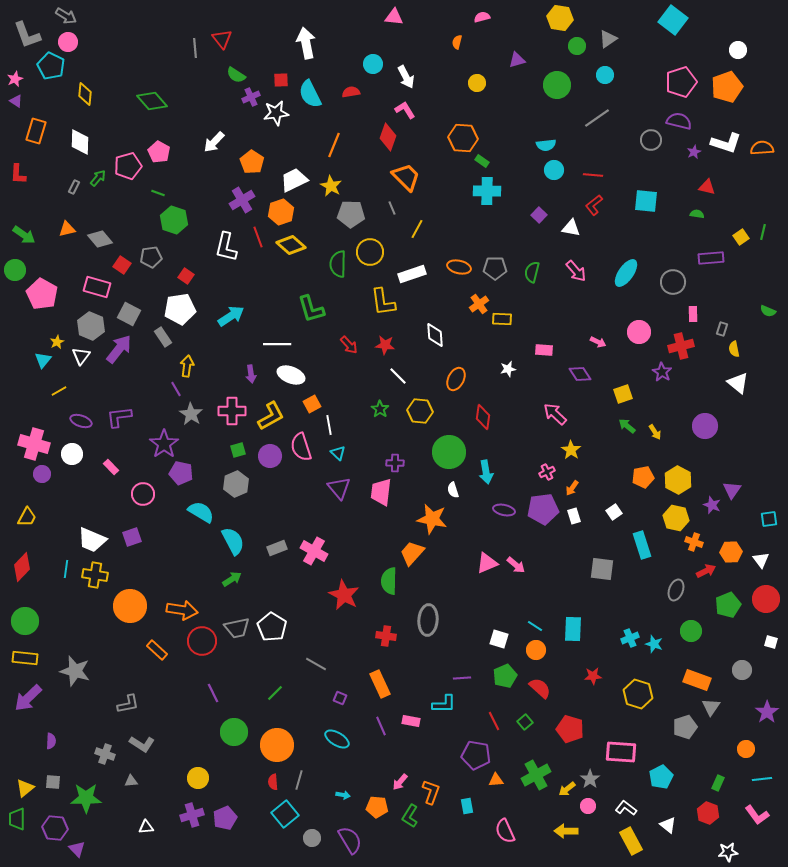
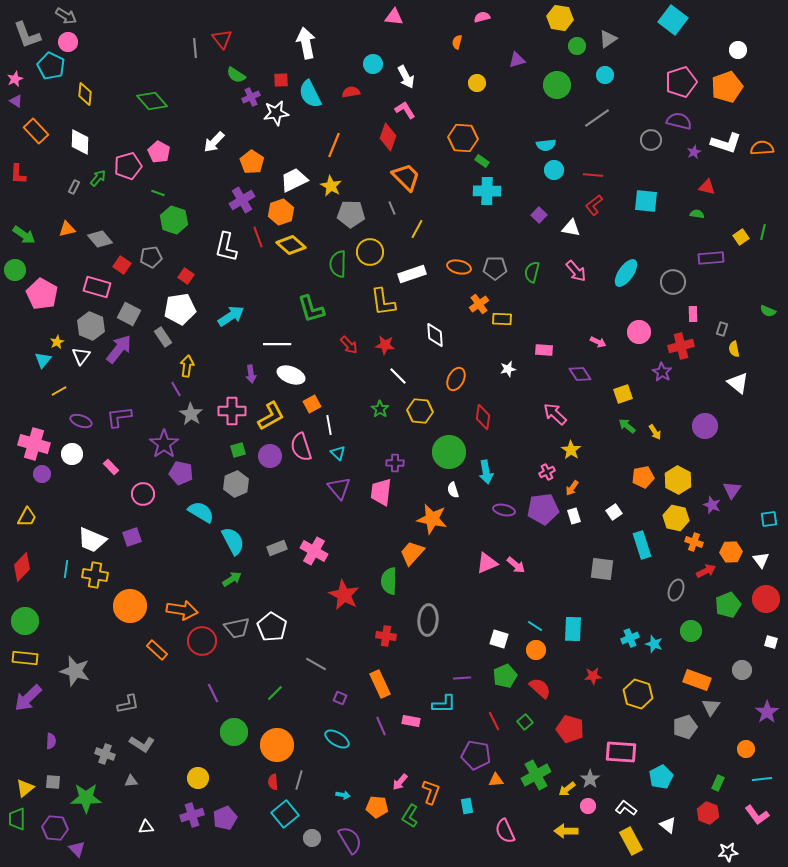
orange rectangle at (36, 131): rotated 60 degrees counterclockwise
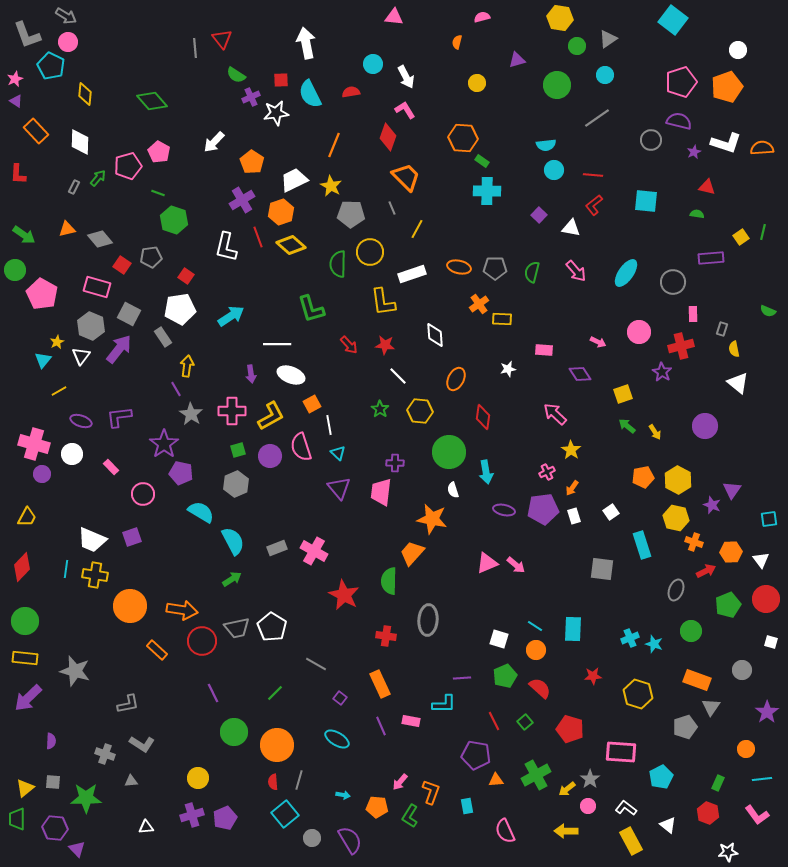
white square at (614, 512): moved 3 px left
purple square at (340, 698): rotated 16 degrees clockwise
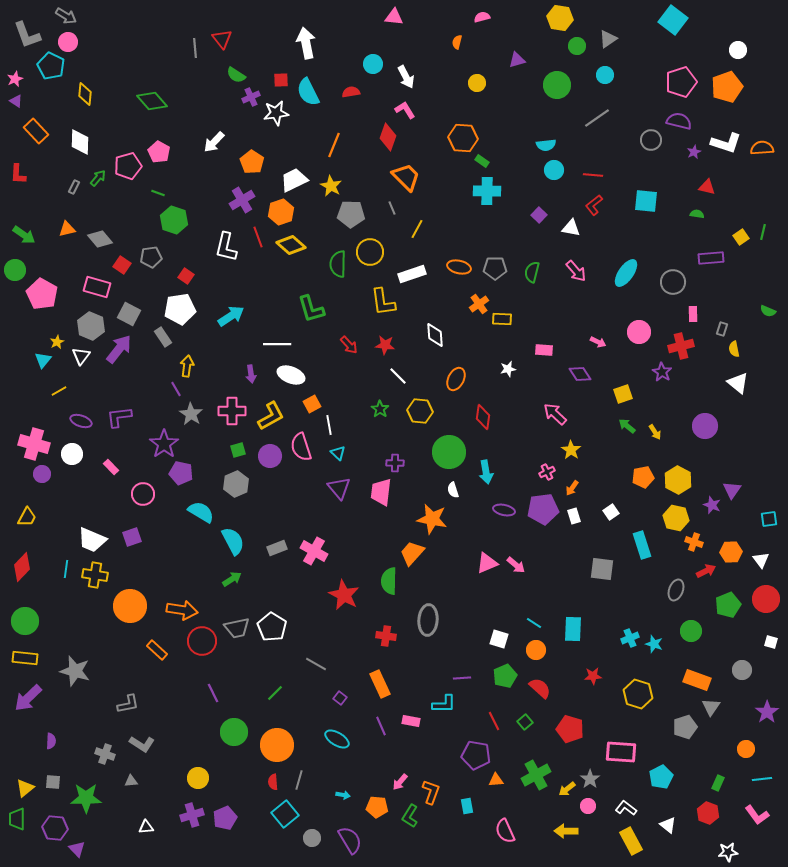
cyan semicircle at (310, 94): moved 2 px left, 2 px up
cyan line at (535, 626): moved 1 px left, 3 px up
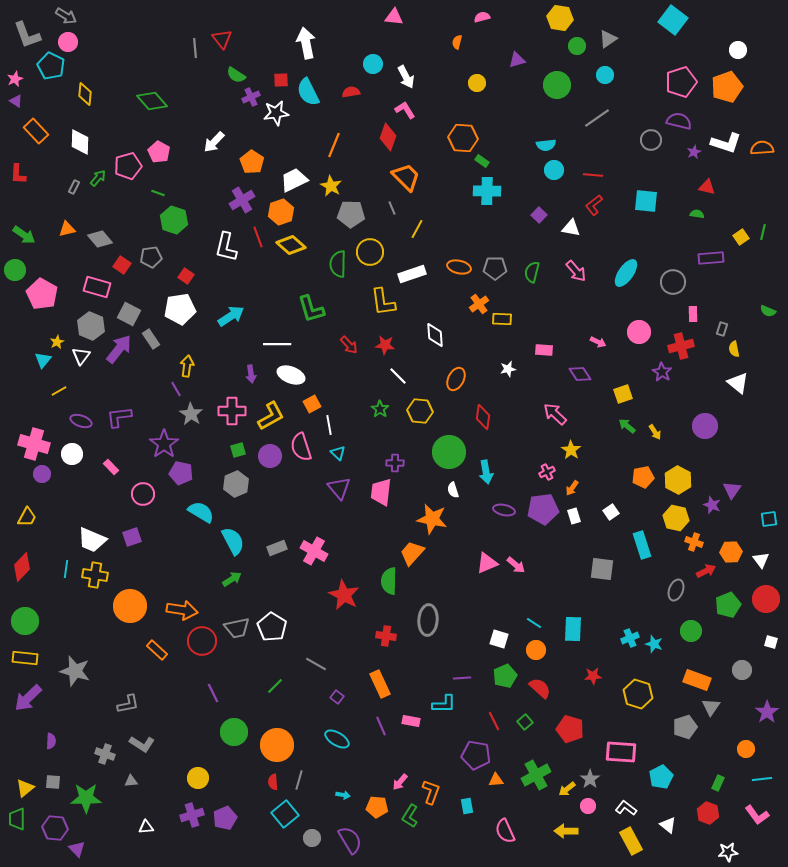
gray rectangle at (163, 337): moved 12 px left, 2 px down
green line at (275, 693): moved 7 px up
purple square at (340, 698): moved 3 px left, 1 px up
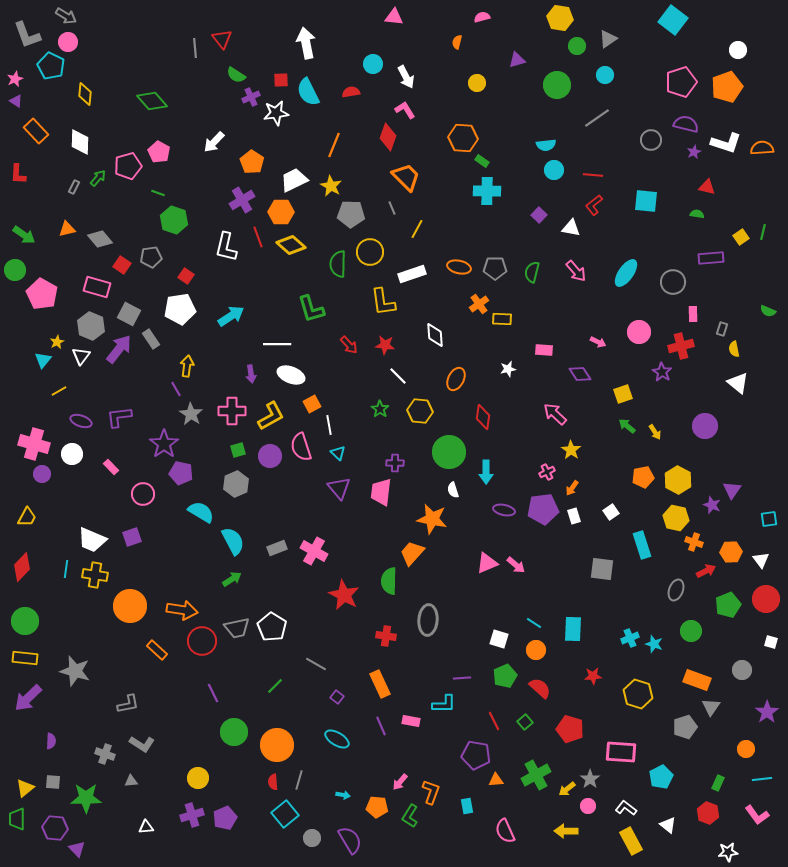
purple semicircle at (679, 121): moved 7 px right, 3 px down
orange hexagon at (281, 212): rotated 20 degrees clockwise
cyan arrow at (486, 472): rotated 10 degrees clockwise
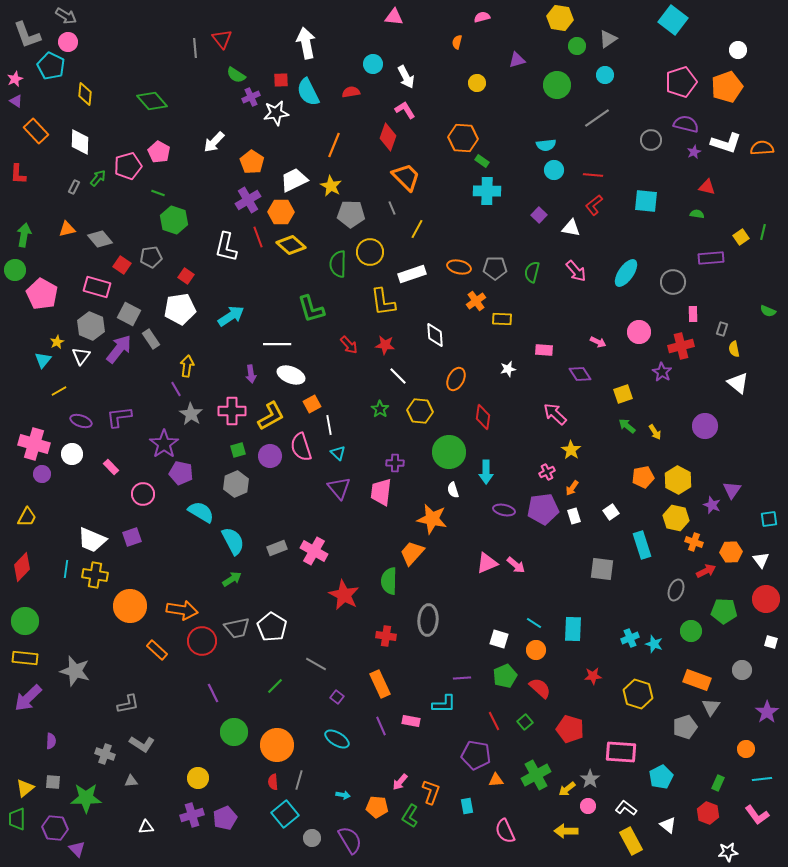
purple cross at (242, 200): moved 6 px right
green arrow at (24, 235): rotated 115 degrees counterclockwise
orange cross at (479, 304): moved 3 px left, 3 px up
green pentagon at (728, 605): moved 4 px left, 6 px down; rotated 25 degrees clockwise
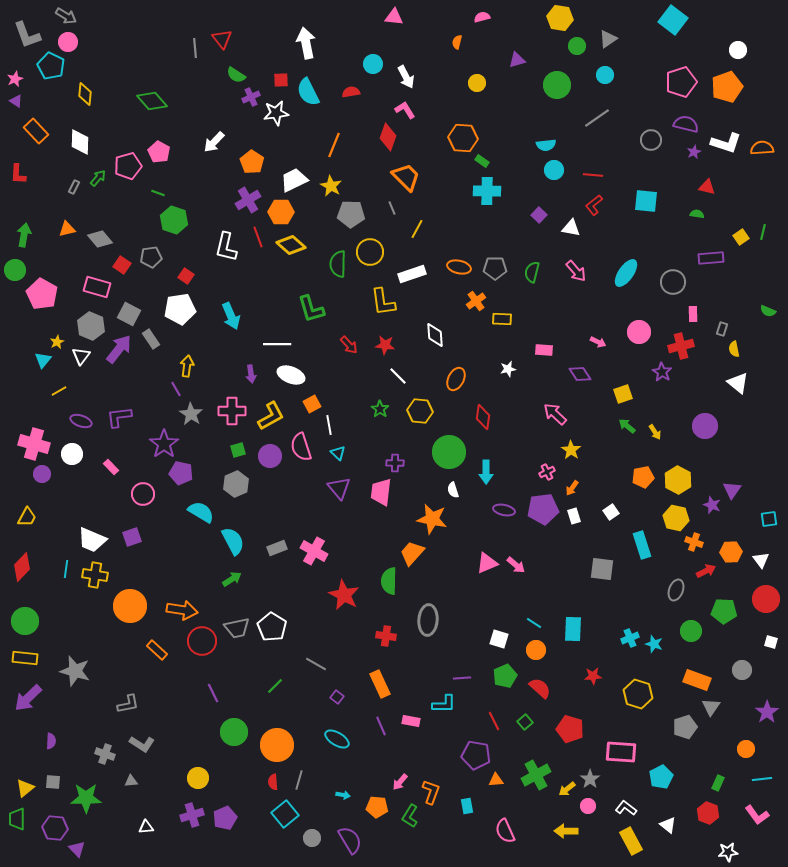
cyan arrow at (231, 316): rotated 100 degrees clockwise
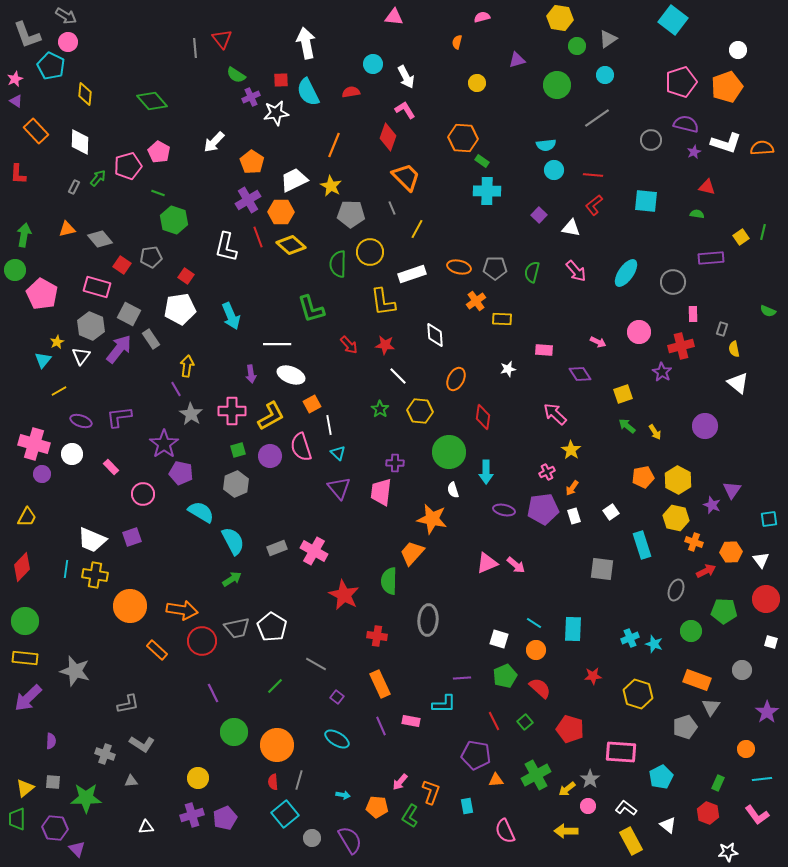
red cross at (386, 636): moved 9 px left
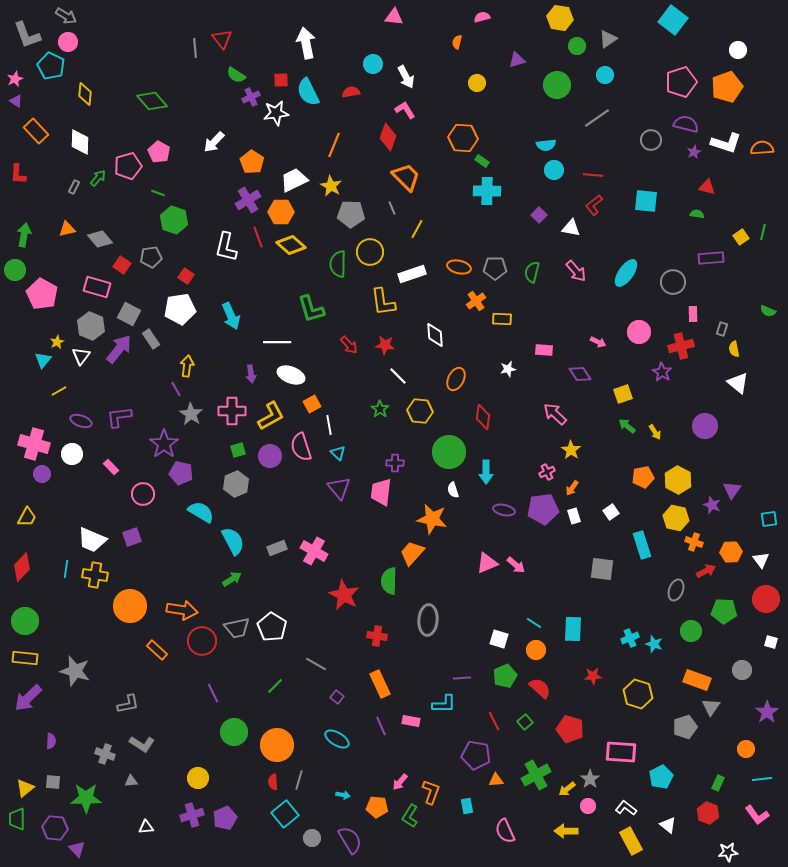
white line at (277, 344): moved 2 px up
